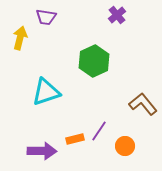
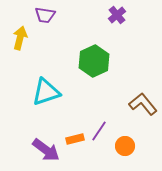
purple trapezoid: moved 1 px left, 2 px up
purple arrow: moved 4 px right, 1 px up; rotated 36 degrees clockwise
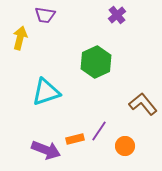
green hexagon: moved 2 px right, 1 px down
purple arrow: rotated 16 degrees counterclockwise
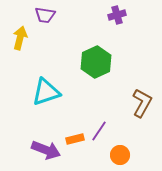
purple cross: rotated 24 degrees clockwise
brown L-shape: moved 1 px left, 1 px up; rotated 68 degrees clockwise
orange circle: moved 5 px left, 9 px down
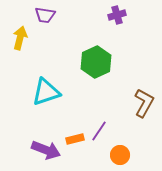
brown L-shape: moved 2 px right
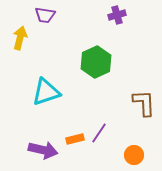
brown L-shape: rotated 32 degrees counterclockwise
purple line: moved 2 px down
purple arrow: moved 3 px left; rotated 8 degrees counterclockwise
orange circle: moved 14 px right
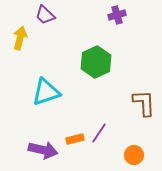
purple trapezoid: rotated 35 degrees clockwise
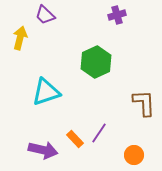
orange rectangle: rotated 60 degrees clockwise
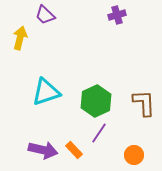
green hexagon: moved 39 px down
orange rectangle: moved 1 px left, 11 px down
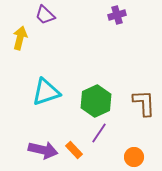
orange circle: moved 2 px down
